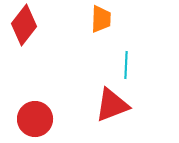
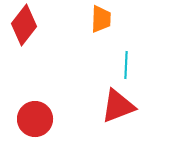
red triangle: moved 6 px right, 1 px down
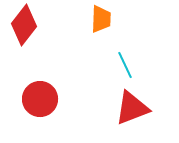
cyan line: moved 1 px left; rotated 28 degrees counterclockwise
red triangle: moved 14 px right, 2 px down
red circle: moved 5 px right, 20 px up
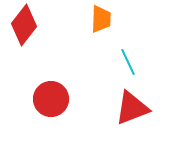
cyan line: moved 3 px right, 3 px up
red circle: moved 11 px right
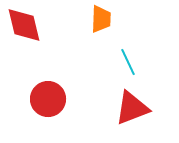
red diamond: rotated 51 degrees counterclockwise
red circle: moved 3 px left
